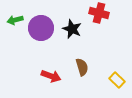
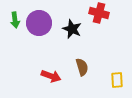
green arrow: rotated 84 degrees counterclockwise
purple circle: moved 2 px left, 5 px up
yellow rectangle: rotated 42 degrees clockwise
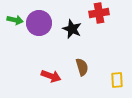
red cross: rotated 24 degrees counterclockwise
green arrow: rotated 70 degrees counterclockwise
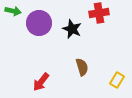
green arrow: moved 2 px left, 9 px up
red arrow: moved 10 px left, 6 px down; rotated 108 degrees clockwise
yellow rectangle: rotated 35 degrees clockwise
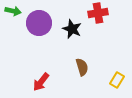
red cross: moved 1 px left
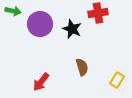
purple circle: moved 1 px right, 1 px down
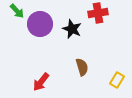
green arrow: moved 4 px right; rotated 35 degrees clockwise
